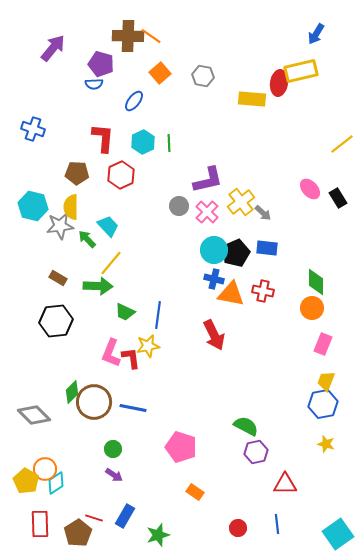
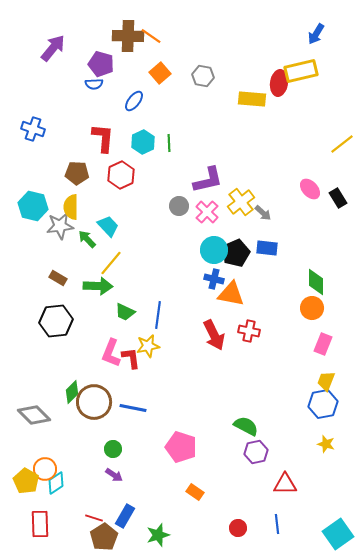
red cross at (263, 291): moved 14 px left, 40 px down
brown pentagon at (78, 533): moved 26 px right, 4 px down
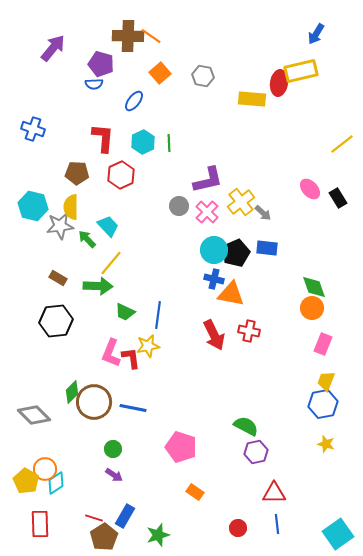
green diamond at (316, 282): moved 2 px left, 5 px down; rotated 20 degrees counterclockwise
red triangle at (285, 484): moved 11 px left, 9 px down
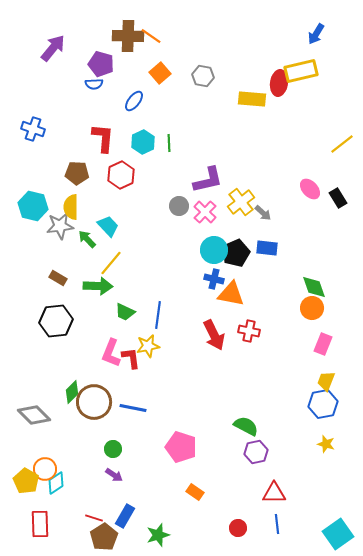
pink cross at (207, 212): moved 2 px left
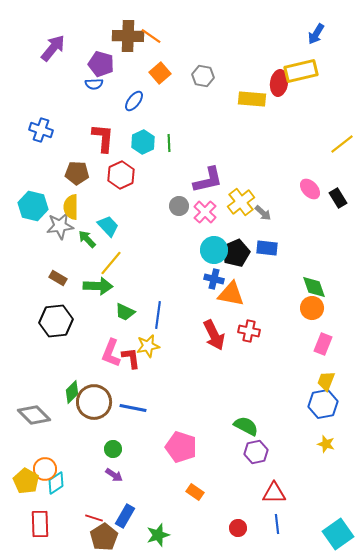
blue cross at (33, 129): moved 8 px right, 1 px down
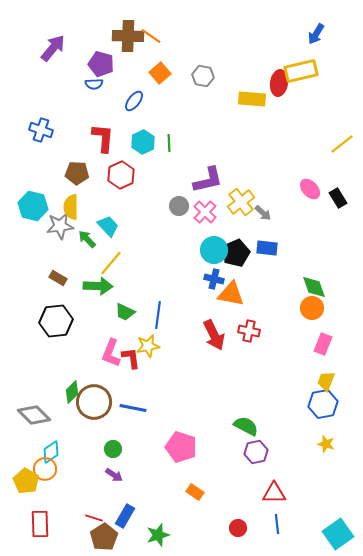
cyan diamond at (56, 483): moved 5 px left, 31 px up
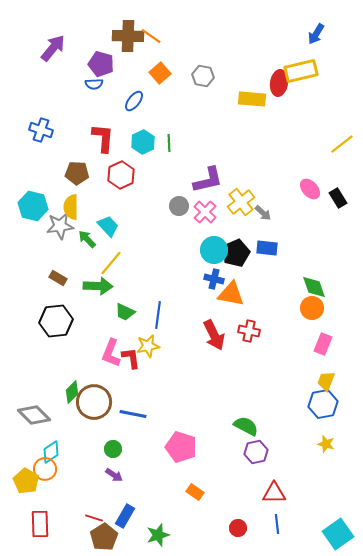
blue line at (133, 408): moved 6 px down
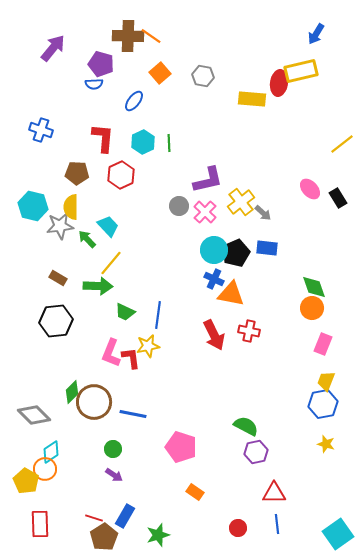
blue cross at (214, 279): rotated 12 degrees clockwise
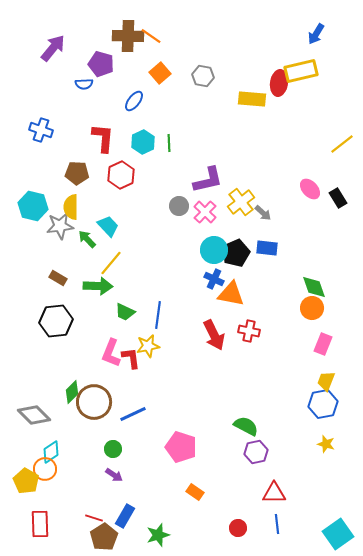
blue semicircle at (94, 84): moved 10 px left
blue line at (133, 414): rotated 36 degrees counterclockwise
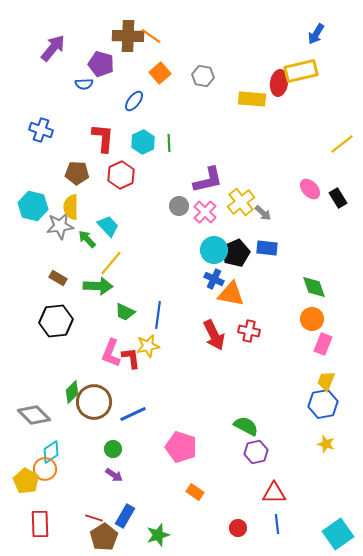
orange circle at (312, 308): moved 11 px down
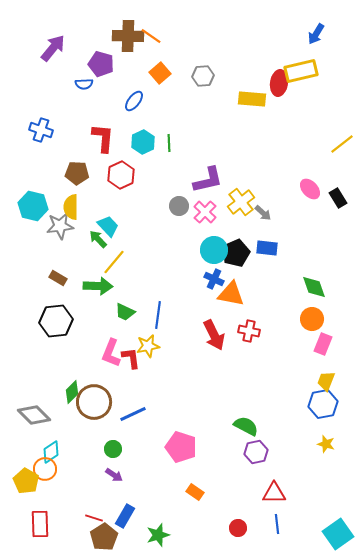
gray hexagon at (203, 76): rotated 15 degrees counterclockwise
green arrow at (87, 239): moved 11 px right
yellow line at (111, 263): moved 3 px right, 1 px up
